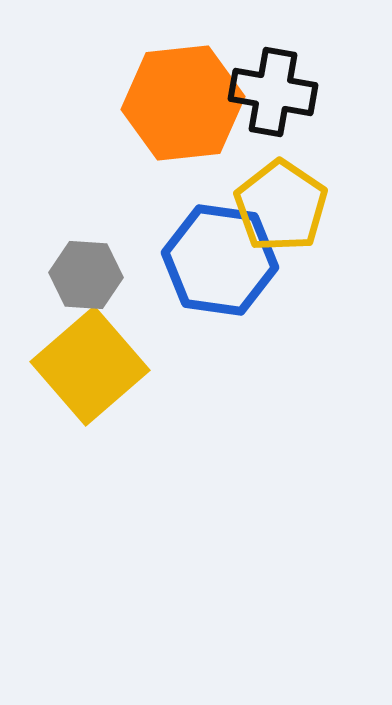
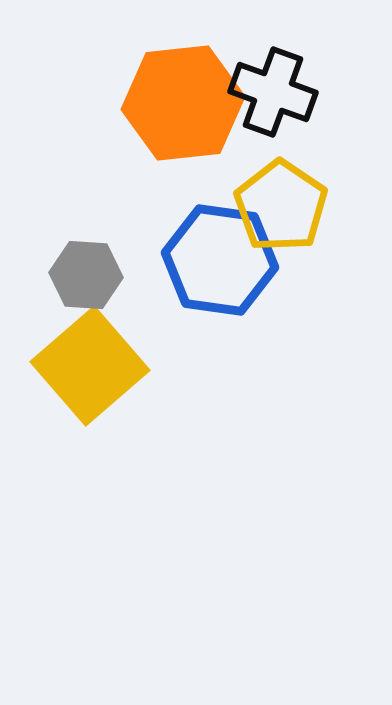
black cross: rotated 10 degrees clockwise
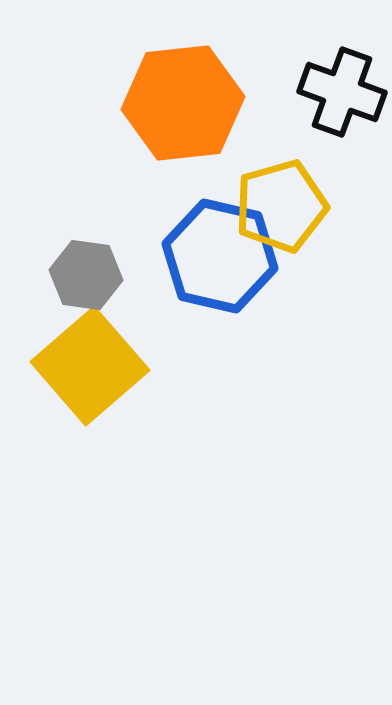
black cross: moved 69 px right
yellow pentagon: rotated 22 degrees clockwise
blue hexagon: moved 4 px up; rotated 5 degrees clockwise
gray hexagon: rotated 4 degrees clockwise
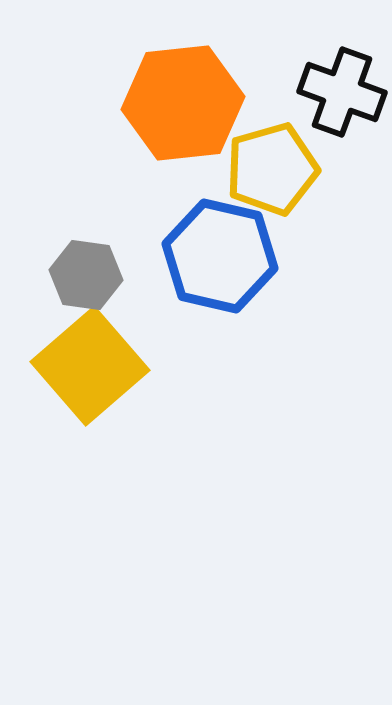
yellow pentagon: moved 9 px left, 37 px up
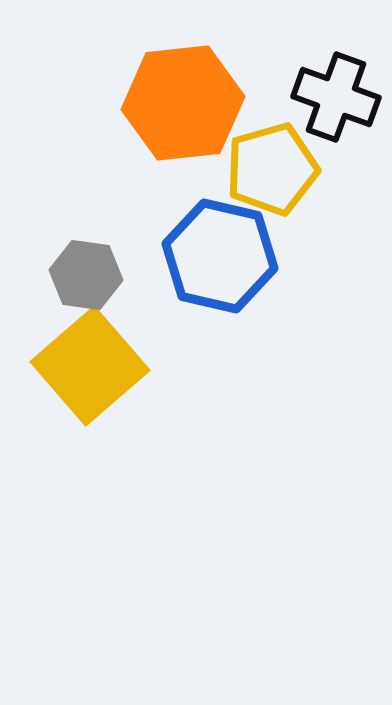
black cross: moved 6 px left, 5 px down
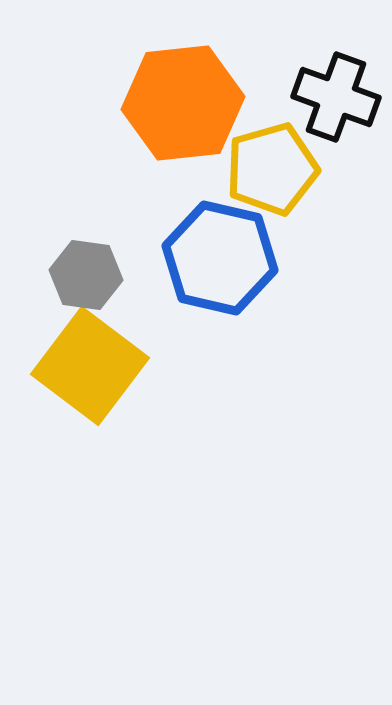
blue hexagon: moved 2 px down
yellow square: rotated 12 degrees counterclockwise
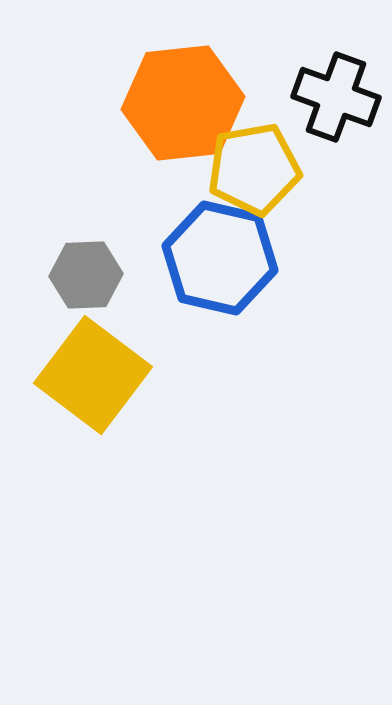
yellow pentagon: moved 18 px left; rotated 6 degrees clockwise
gray hexagon: rotated 10 degrees counterclockwise
yellow square: moved 3 px right, 9 px down
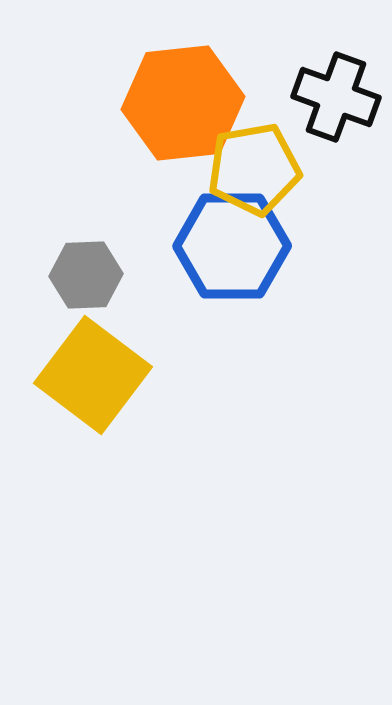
blue hexagon: moved 12 px right, 12 px up; rotated 13 degrees counterclockwise
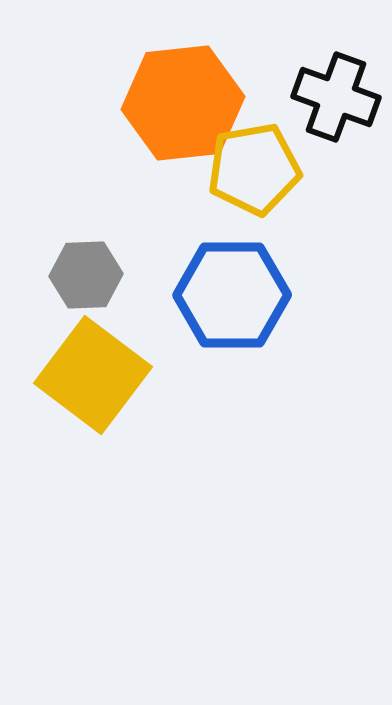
blue hexagon: moved 49 px down
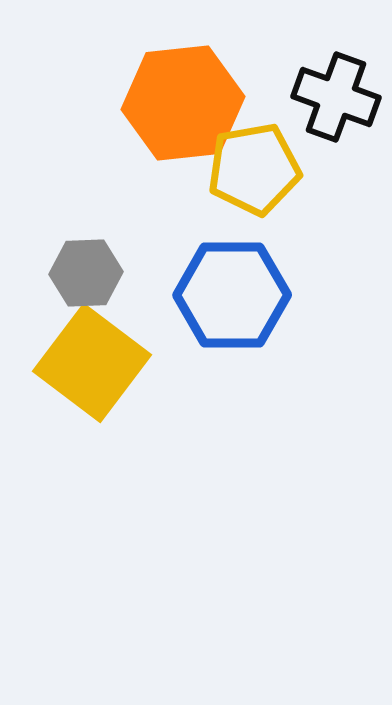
gray hexagon: moved 2 px up
yellow square: moved 1 px left, 12 px up
